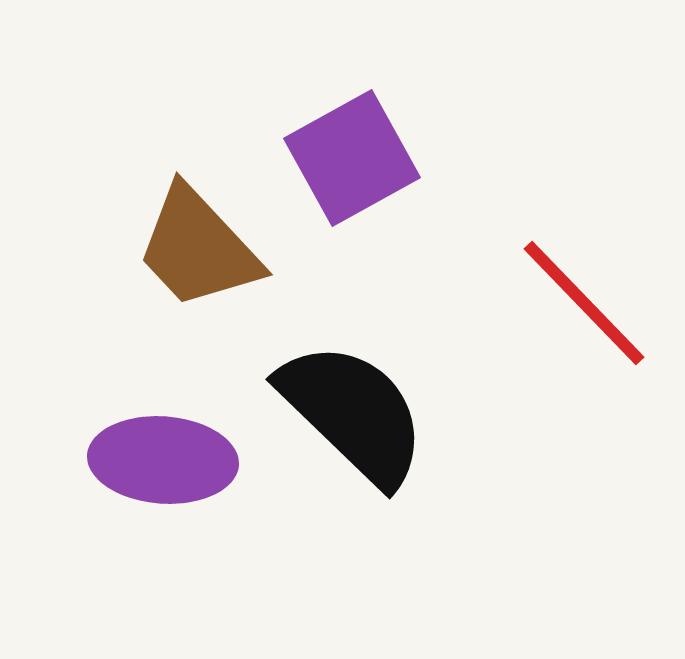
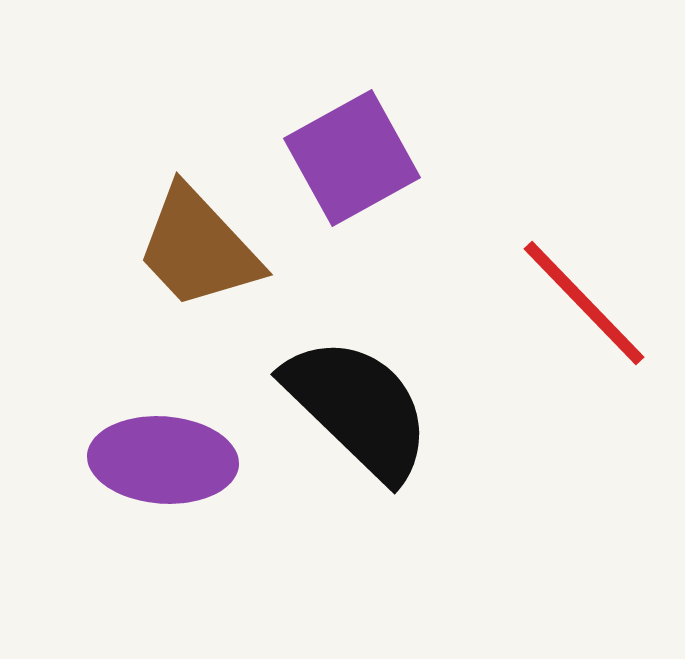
black semicircle: moved 5 px right, 5 px up
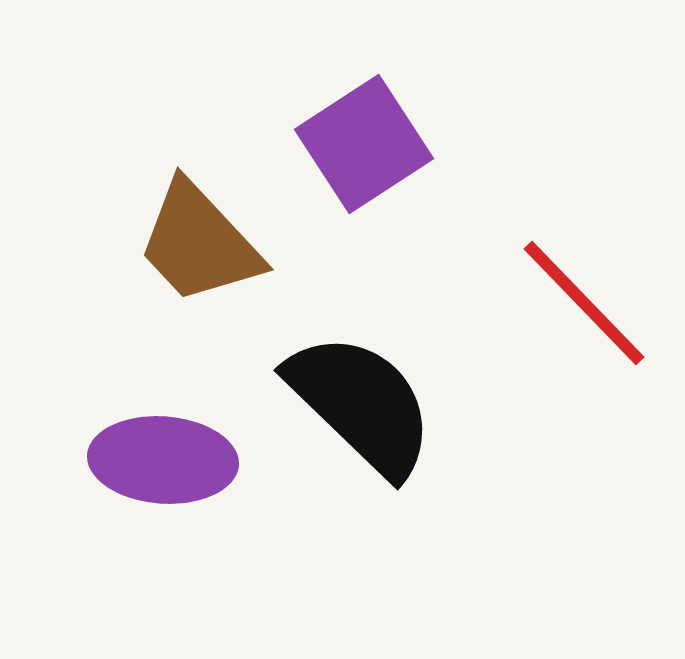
purple square: moved 12 px right, 14 px up; rotated 4 degrees counterclockwise
brown trapezoid: moved 1 px right, 5 px up
black semicircle: moved 3 px right, 4 px up
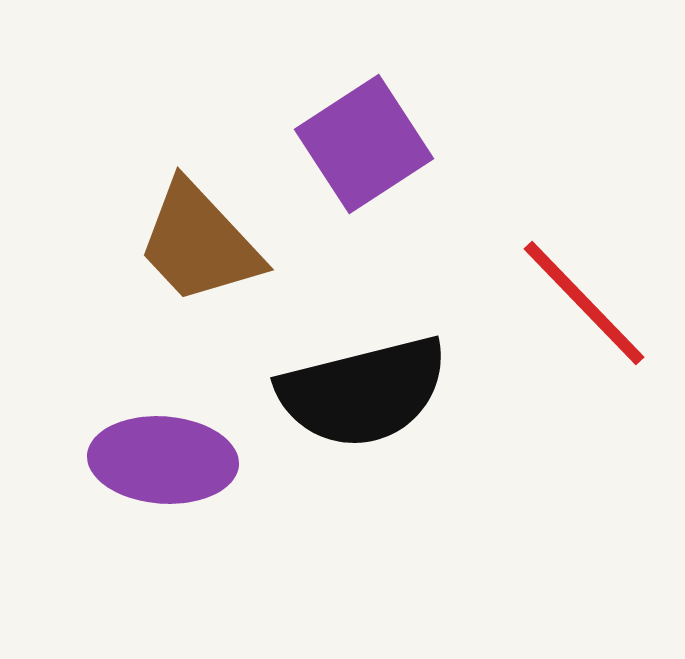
black semicircle: moved 2 px right, 12 px up; rotated 122 degrees clockwise
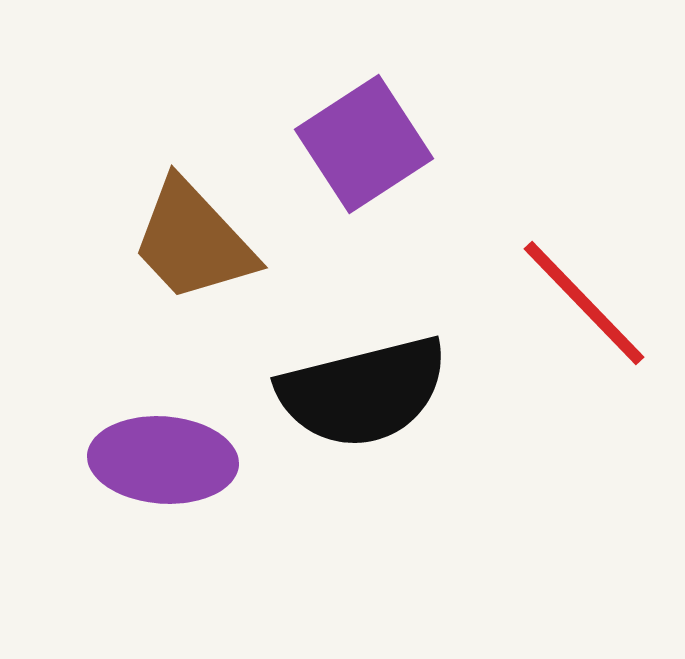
brown trapezoid: moved 6 px left, 2 px up
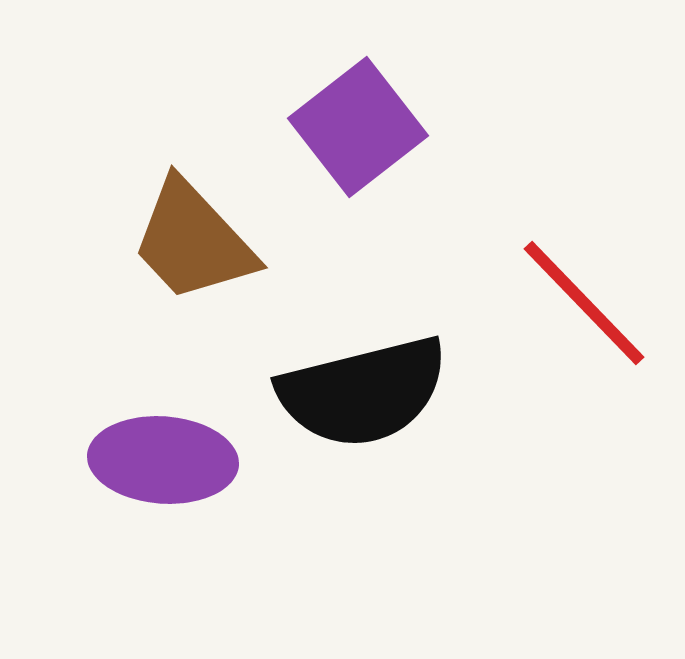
purple square: moved 6 px left, 17 px up; rotated 5 degrees counterclockwise
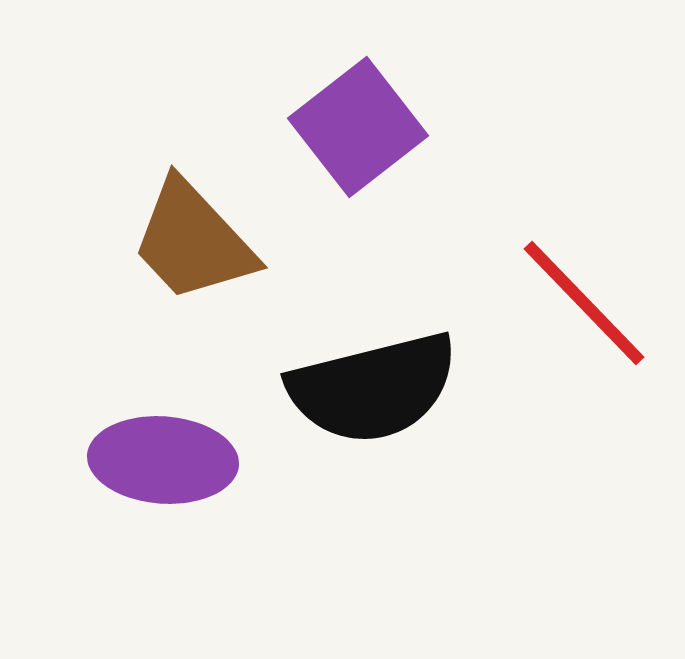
black semicircle: moved 10 px right, 4 px up
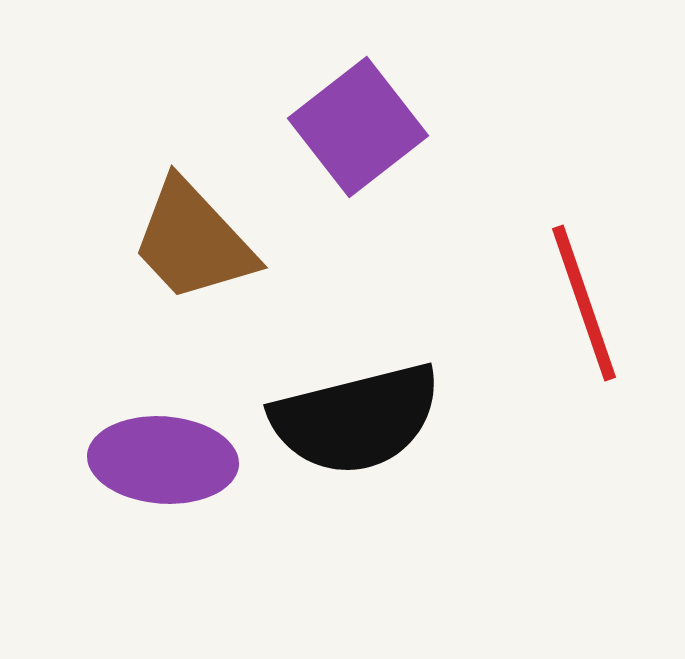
red line: rotated 25 degrees clockwise
black semicircle: moved 17 px left, 31 px down
